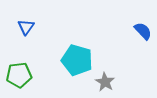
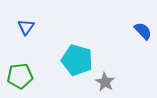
green pentagon: moved 1 px right, 1 px down
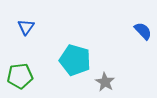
cyan pentagon: moved 2 px left
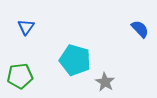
blue semicircle: moved 3 px left, 2 px up
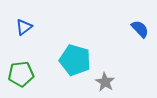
blue triangle: moved 2 px left; rotated 18 degrees clockwise
green pentagon: moved 1 px right, 2 px up
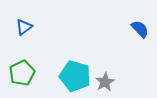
cyan pentagon: moved 16 px down
green pentagon: moved 1 px right, 1 px up; rotated 20 degrees counterclockwise
gray star: rotated 12 degrees clockwise
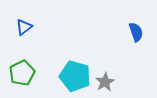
blue semicircle: moved 4 px left, 3 px down; rotated 24 degrees clockwise
